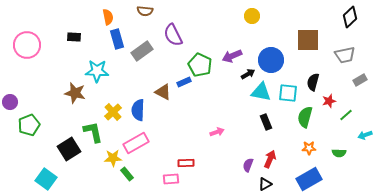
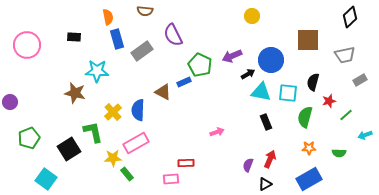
green pentagon at (29, 125): moved 13 px down
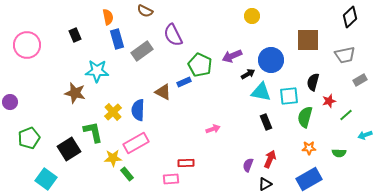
brown semicircle at (145, 11): rotated 21 degrees clockwise
black rectangle at (74, 37): moved 1 px right, 2 px up; rotated 64 degrees clockwise
cyan square at (288, 93): moved 1 px right, 3 px down; rotated 12 degrees counterclockwise
pink arrow at (217, 132): moved 4 px left, 3 px up
